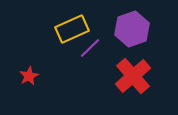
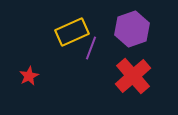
yellow rectangle: moved 3 px down
purple line: moved 1 px right; rotated 25 degrees counterclockwise
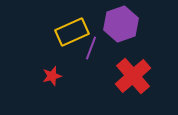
purple hexagon: moved 11 px left, 5 px up
red star: moved 23 px right; rotated 12 degrees clockwise
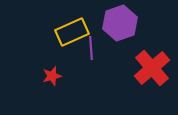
purple hexagon: moved 1 px left, 1 px up
purple line: rotated 25 degrees counterclockwise
red cross: moved 19 px right, 8 px up
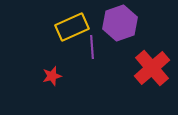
yellow rectangle: moved 5 px up
purple line: moved 1 px right, 1 px up
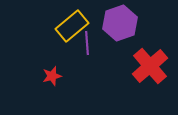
yellow rectangle: moved 1 px up; rotated 16 degrees counterclockwise
purple line: moved 5 px left, 4 px up
red cross: moved 2 px left, 2 px up
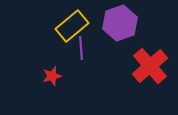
purple line: moved 6 px left, 5 px down
